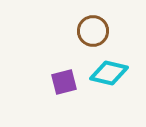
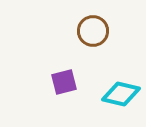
cyan diamond: moved 12 px right, 21 px down
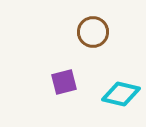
brown circle: moved 1 px down
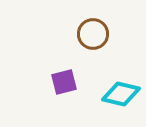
brown circle: moved 2 px down
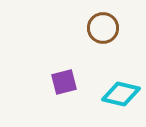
brown circle: moved 10 px right, 6 px up
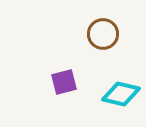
brown circle: moved 6 px down
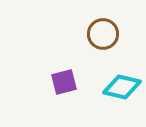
cyan diamond: moved 1 px right, 7 px up
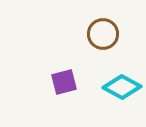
cyan diamond: rotated 15 degrees clockwise
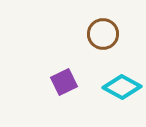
purple square: rotated 12 degrees counterclockwise
